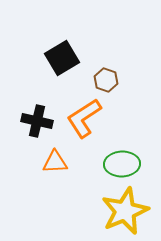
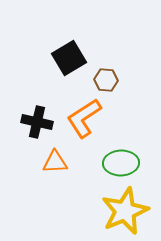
black square: moved 7 px right
brown hexagon: rotated 15 degrees counterclockwise
black cross: moved 1 px down
green ellipse: moved 1 px left, 1 px up
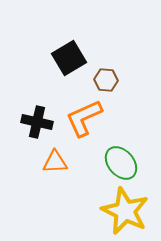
orange L-shape: rotated 9 degrees clockwise
green ellipse: rotated 52 degrees clockwise
yellow star: rotated 24 degrees counterclockwise
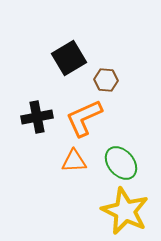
black cross: moved 5 px up; rotated 24 degrees counterclockwise
orange triangle: moved 19 px right, 1 px up
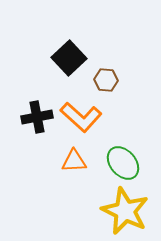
black square: rotated 12 degrees counterclockwise
orange L-shape: moved 3 px left, 1 px up; rotated 114 degrees counterclockwise
green ellipse: moved 2 px right
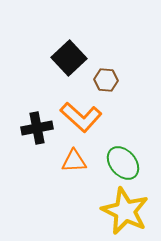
black cross: moved 11 px down
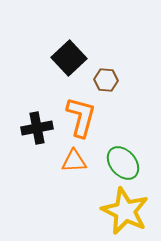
orange L-shape: rotated 117 degrees counterclockwise
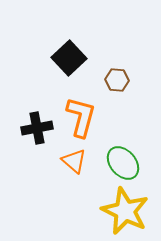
brown hexagon: moved 11 px right
orange triangle: rotated 44 degrees clockwise
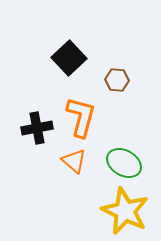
green ellipse: moved 1 px right; rotated 20 degrees counterclockwise
